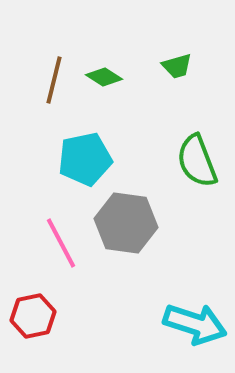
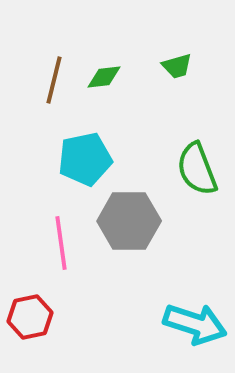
green diamond: rotated 39 degrees counterclockwise
green semicircle: moved 8 px down
gray hexagon: moved 3 px right, 2 px up; rotated 8 degrees counterclockwise
pink line: rotated 20 degrees clockwise
red hexagon: moved 3 px left, 1 px down
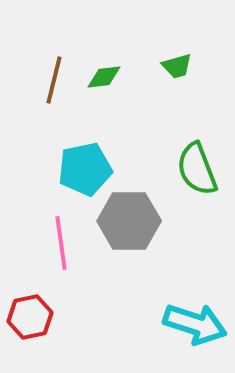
cyan pentagon: moved 10 px down
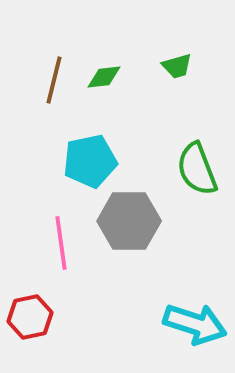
cyan pentagon: moved 5 px right, 8 px up
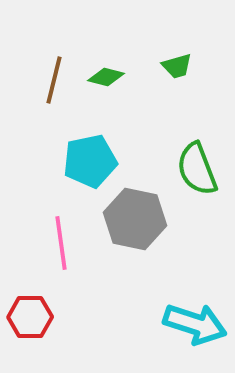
green diamond: moved 2 px right; rotated 21 degrees clockwise
gray hexagon: moved 6 px right, 2 px up; rotated 12 degrees clockwise
red hexagon: rotated 12 degrees clockwise
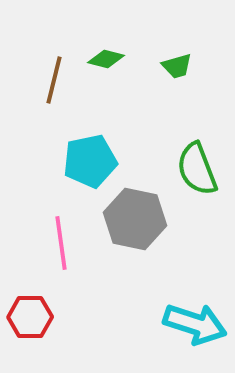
green diamond: moved 18 px up
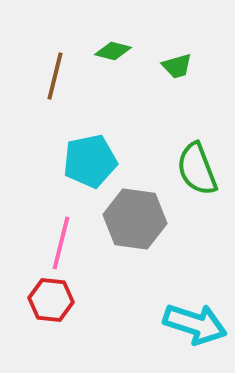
green diamond: moved 7 px right, 8 px up
brown line: moved 1 px right, 4 px up
gray hexagon: rotated 4 degrees counterclockwise
pink line: rotated 22 degrees clockwise
red hexagon: moved 21 px right, 17 px up; rotated 6 degrees clockwise
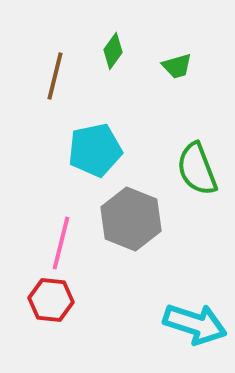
green diamond: rotated 69 degrees counterclockwise
cyan pentagon: moved 5 px right, 11 px up
gray hexagon: moved 4 px left; rotated 14 degrees clockwise
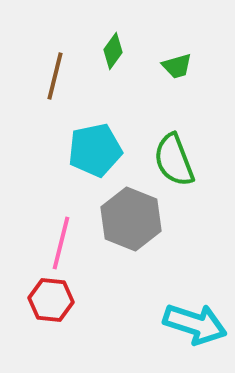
green semicircle: moved 23 px left, 9 px up
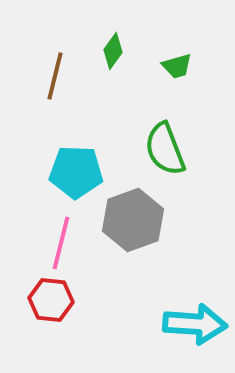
cyan pentagon: moved 19 px left, 22 px down; rotated 14 degrees clockwise
green semicircle: moved 9 px left, 11 px up
gray hexagon: moved 2 px right, 1 px down; rotated 18 degrees clockwise
cyan arrow: rotated 14 degrees counterclockwise
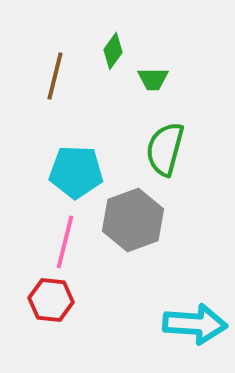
green trapezoid: moved 24 px left, 13 px down; rotated 16 degrees clockwise
green semicircle: rotated 36 degrees clockwise
pink line: moved 4 px right, 1 px up
